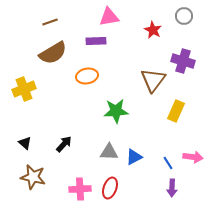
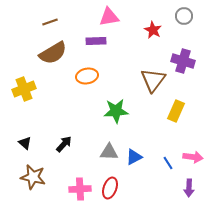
purple arrow: moved 17 px right
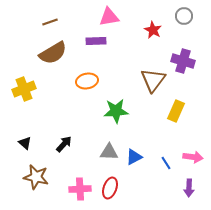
orange ellipse: moved 5 px down
blue line: moved 2 px left
brown star: moved 3 px right
